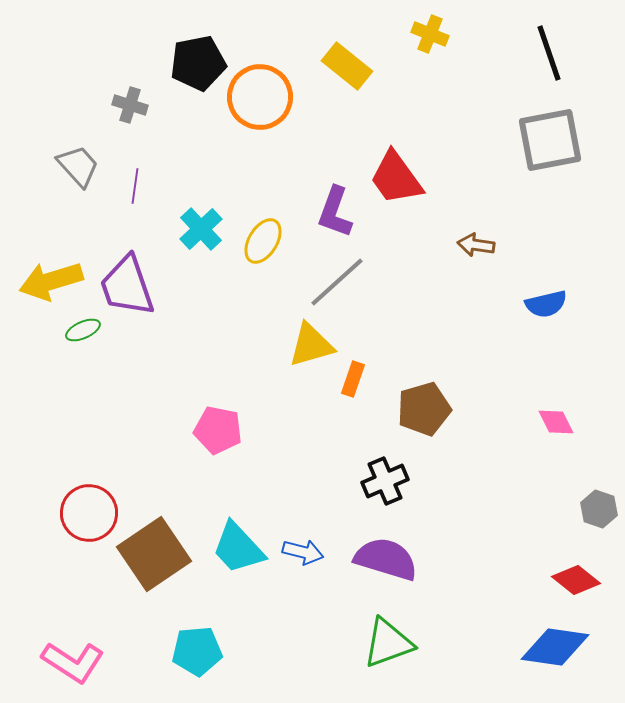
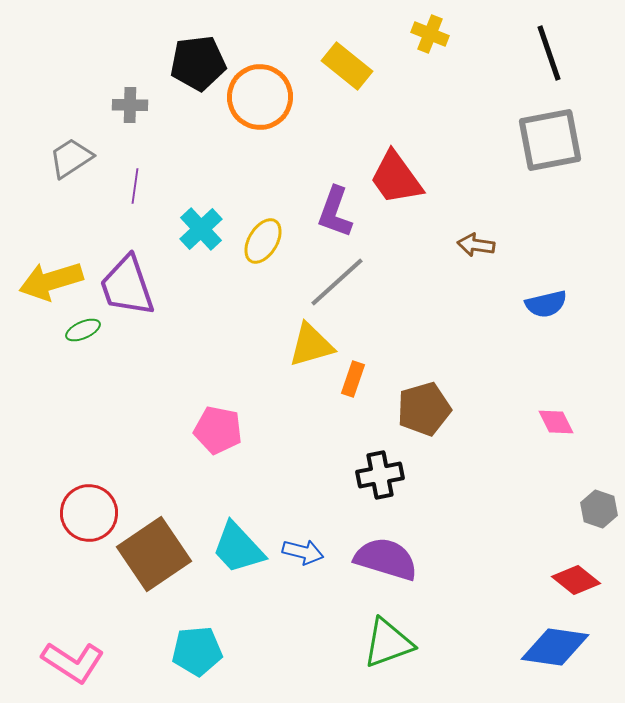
black pentagon: rotated 4 degrees clockwise
gray cross: rotated 16 degrees counterclockwise
gray trapezoid: moved 7 px left, 8 px up; rotated 81 degrees counterclockwise
black cross: moved 5 px left, 6 px up; rotated 12 degrees clockwise
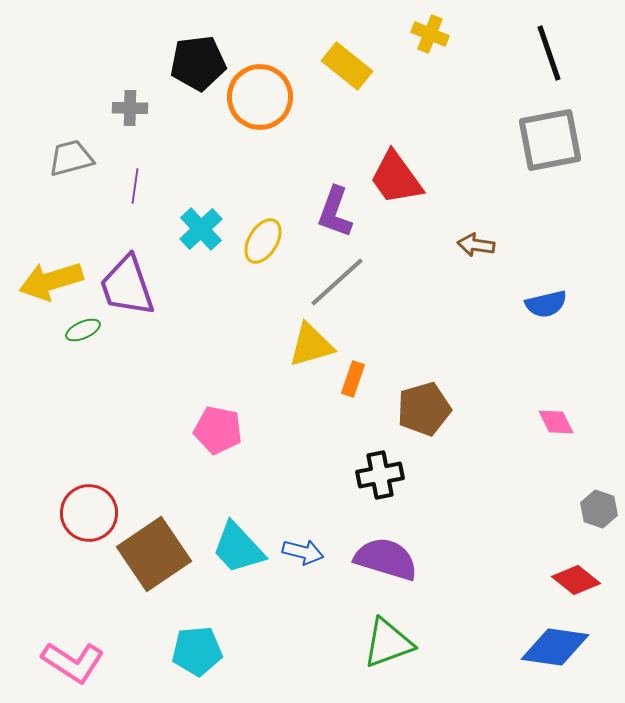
gray cross: moved 3 px down
gray trapezoid: rotated 18 degrees clockwise
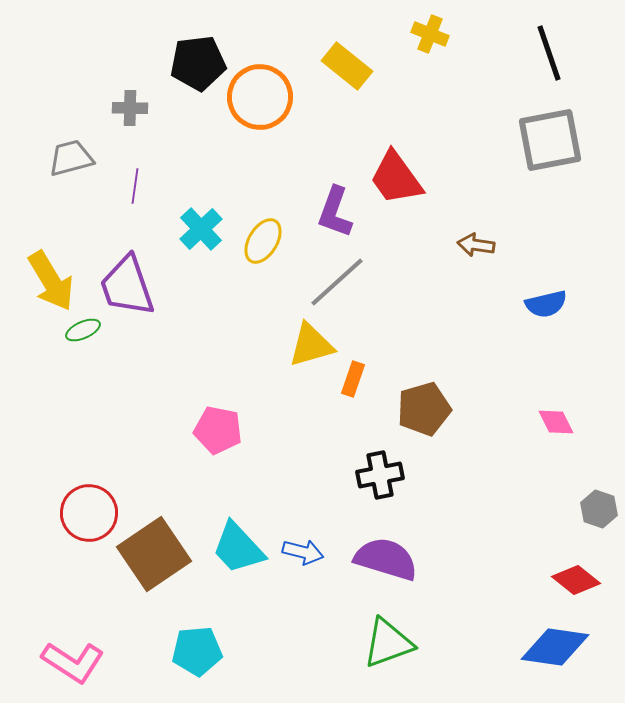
yellow arrow: rotated 104 degrees counterclockwise
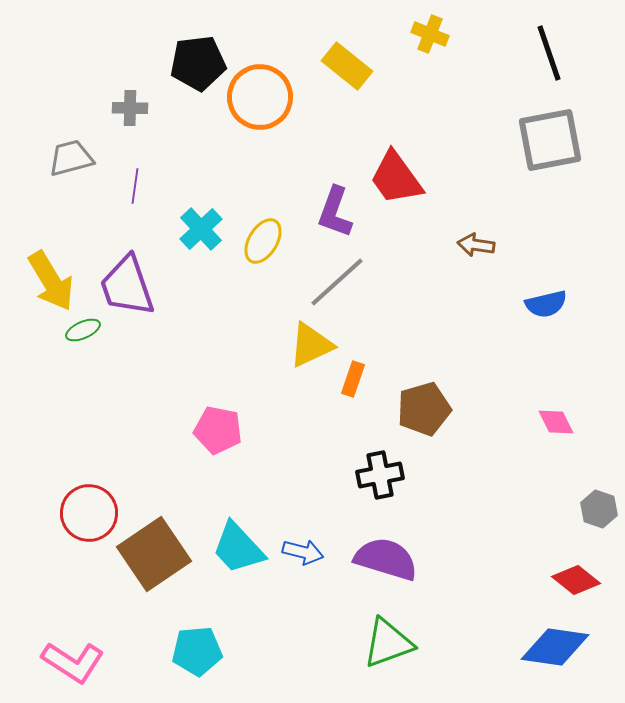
yellow triangle: rotated 9 degrees counterclockwise
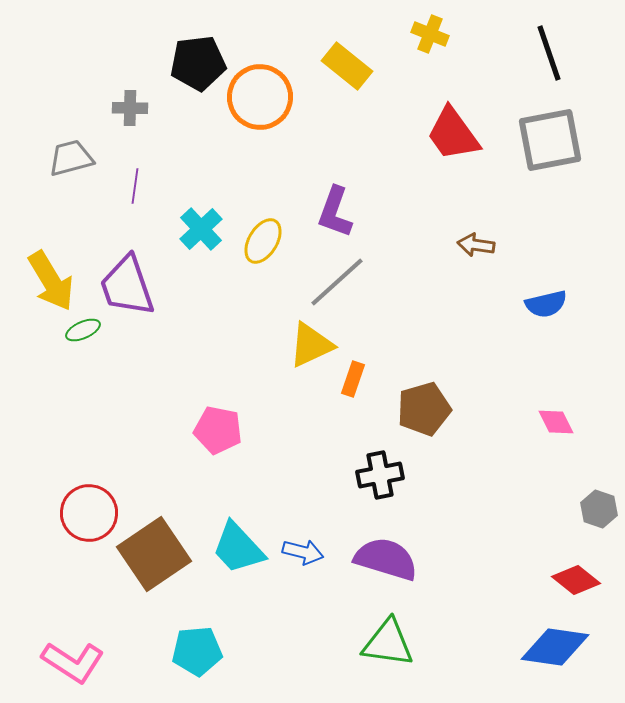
red trapezoid: moved 57 px right, 44 px up
green triangle: rotated 28 degrees clockwise
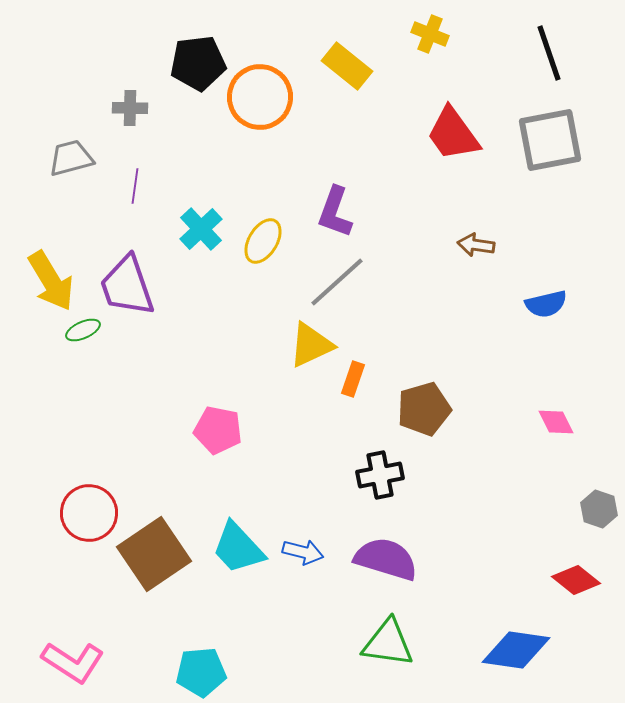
blue diamond: moved 39 px left, 3 px down
cyan pentagon: moved 4 px right, 21 px down
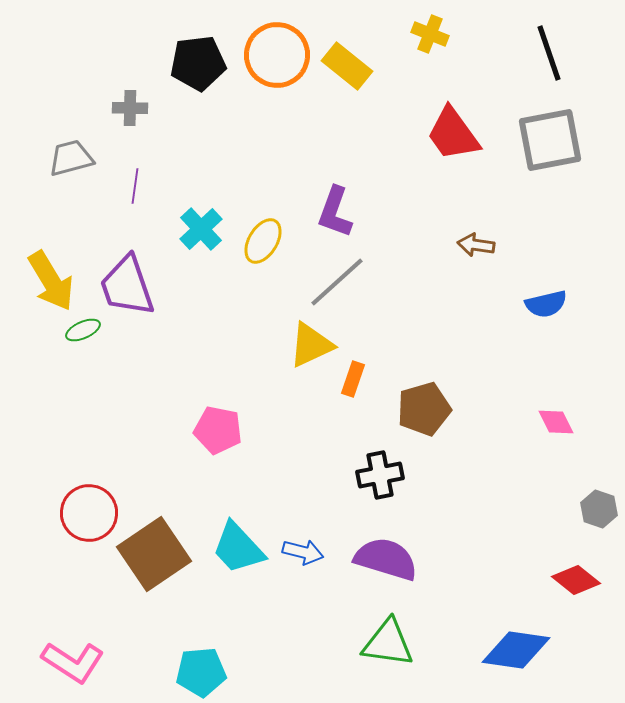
orange circle: moved 17 px right, 42 px up
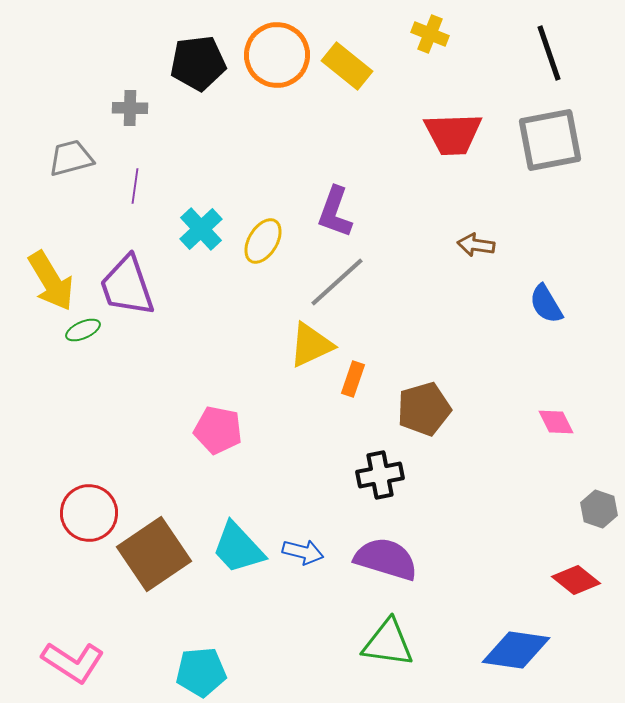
red trapezoid: rotated 56 degrees counterclockwise
blue semicircle: rotated 72 degrees clockwise
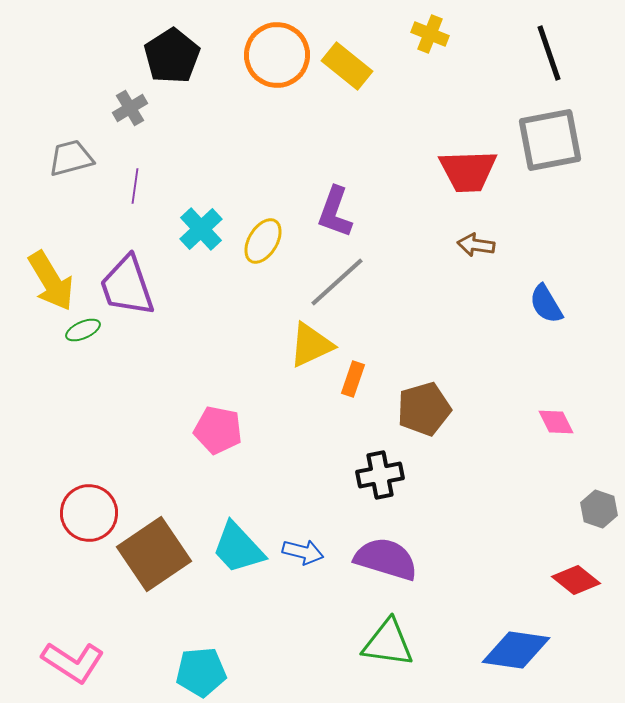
black pentagon: moved 26 px left, 7 px up; rotated 26 degrees counterclockwise
gray cross: rotated 32 degrees counterclockwise
red trapezoid: moved 15 px right, 37 px down
